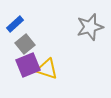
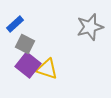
gray square: rotated 24 degrees counterclockwise
purple square: rotated 30 degrees counterclockwise
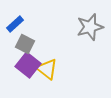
yellow triangle: rotated 20 degrees clockwise
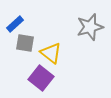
gray square: moved 1 px up; rotated 18 degrees counterclockwise
purple square: moved 13 px right, 13 px down
yellow triangle: moved 4 px right, 16 px up
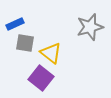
blue rectangle: rotated 18 degrees clockwise
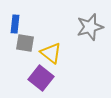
blue rectangle: rotated 60 degrees counterclockwise
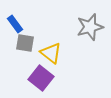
blue rectangle: rotated 42 degrees counterclockwise
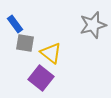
gray star: moved 3 px right, 2 px up
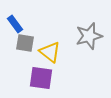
gray star: moved 4 px left, 11 px down
yellow triangle: moved 1 px left, 1 px up
purple square: rotated 30 degrees counterclockwise
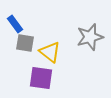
gray star: moved 1 px right, 1 px down
